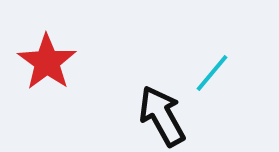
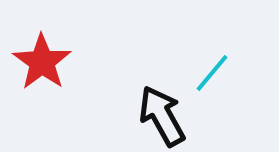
red star: moved 5 px left
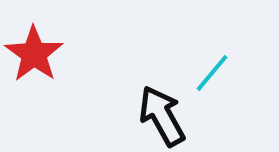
red star: moved 8 px left, 8 px up
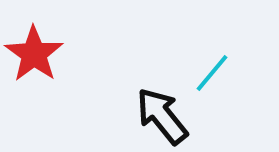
black arrow: rotated 10 degrees counterclockwise
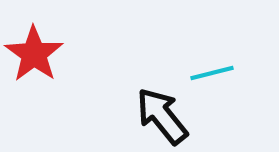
cyan line: rotated 36 degrees clockwise
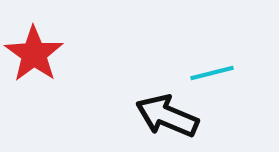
black arrow: moved 5 px right; rotated 28 degrees counterclockwise
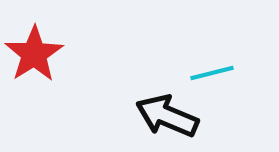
red star: rotated 4 degrees clockwise
